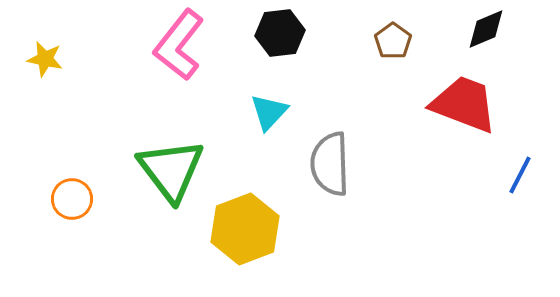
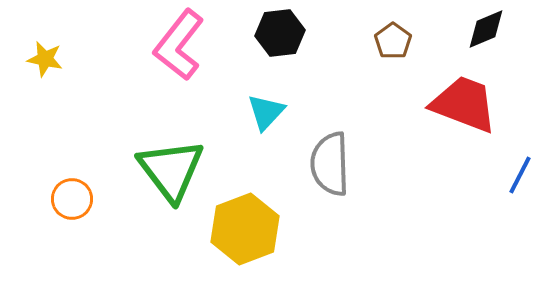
cyan triangle: moved 3 px left
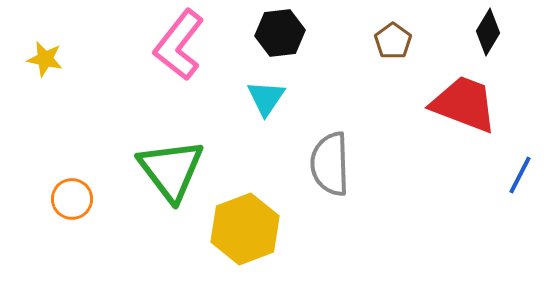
black diamond: moved 2 px right, 3 px down; rotated 36 degrees counterclockwise
cyan triangle: moved 14 px up; rotated 9 degrees counterclockwise
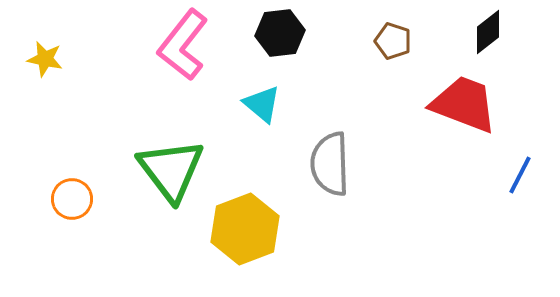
black diamond: rotated 21 degrees clockwise
brown pentagon: rotated 18 degrees counterclockwise
pink L-shape: moved 4 px right
cyan triangle: moved 4 px left, 6 px down; rotated 24 degrees counterclockwise
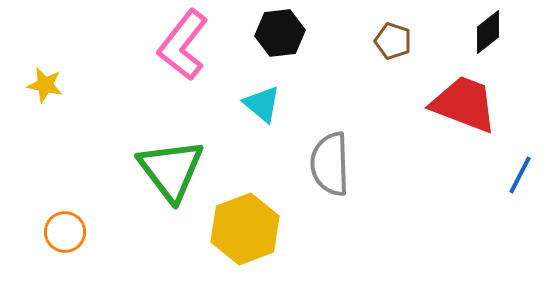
yellow star: moved 26 px down
orange circle: moved 7 px left, 33 px down
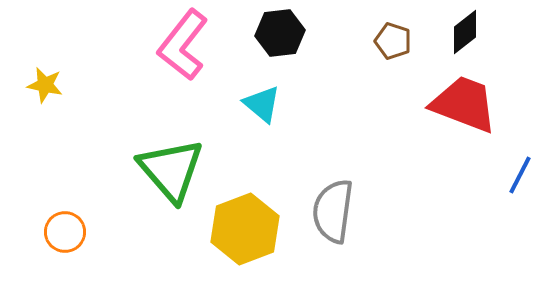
black diamond: moved 23 px left
gray semicircle: moved 3 px right, 47 px down; rotated 10 degrees clockwise
green triangle: rotated 4 degrees counterclockwise
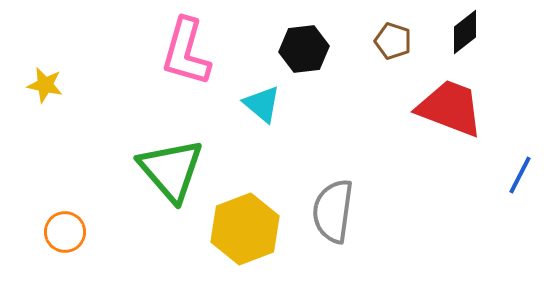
black hexagon: moved 24 px right, 16 px down
pink L-shape: moved 3 px right, 7 px down; rotated 22 degrees counterclockwise
red trapezoid: moved 14 px left, 4 px down
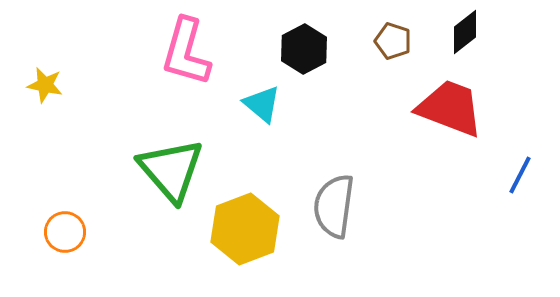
black hexagon: rotated 21 degrees counterclockwise
gray semicircle: moved 1 px right, 5 px up
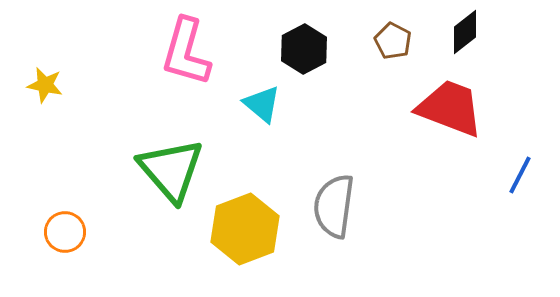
brown pentagon: rotated 9 degrees clockwise
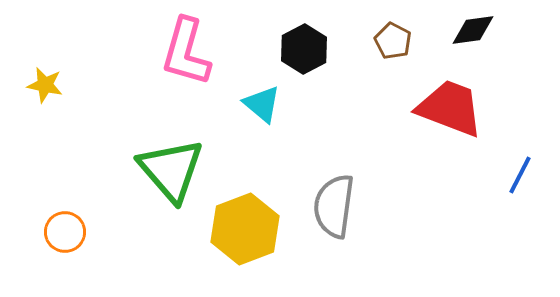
black diamond: moved 8 px right, 2 px up; rotated 30 degrees clockwise
